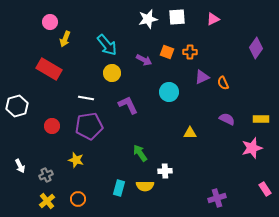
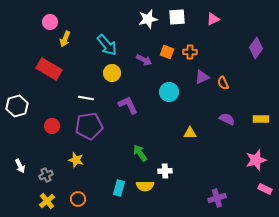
pink star: moved 4 px right, 12 px down
pink rectangle: rotated 32 degrees counterclockwise
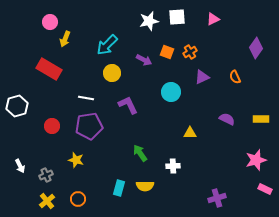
white star: moved 1 px right, 2 px down
cyan arrow: rotated 85 degrees clockwise
orange cross: rotated 32 degrees counterclockwise
orange semicircle: moved 12 px right, 6 px up
cyan circle: moved 2 px right
white cross: moved 8 px right, 5 px up
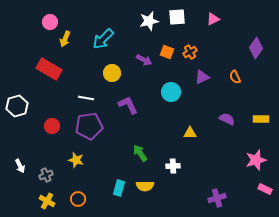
cyan arrow: moved 4 px left, 6 px up
yellow cross: rotated 21 degrees counterclockwise
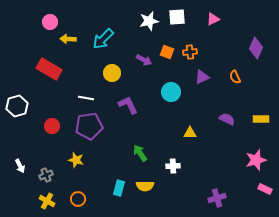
yellow arrow: moved 3 px right; rotated 70 degrees clockwise
purple diamond: rotated 10 degrees counterclockwise
orange cross: rotated 24 degrees clockwise
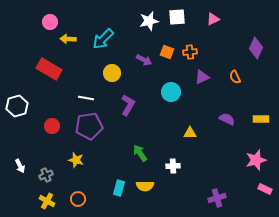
purple L-shape: rotated 55 degrees clockwise
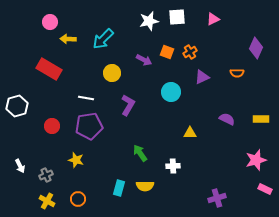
orange cross: rotated 24 degrees counterclockwise
orange semicircle: moved 2 px right, 4 px up; rotated 64 degrees counterclockwise
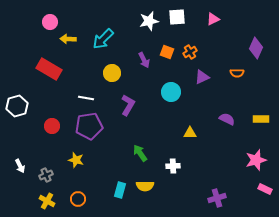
purple arrow: rotated 35 degrees clockwise
cyan rectangle: moved 1 px right, 2 px down
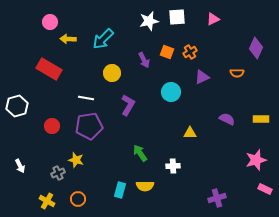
gray cross: moved 12 px right, 2 px up
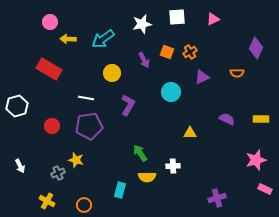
white star: moved 7 px left, 3 px down
cyan arrow: rotated 10 degrees clockwise
yellow semicircle: moved 2 px right, 9 px up
orange circle: moved 6 px right, 6 px down
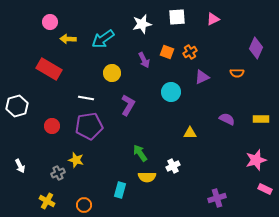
white cross: rotated 24 degrees counterclockwise
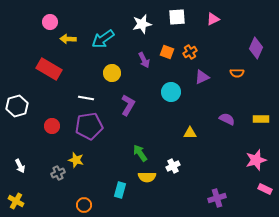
yellow cross: moved 31 px left
